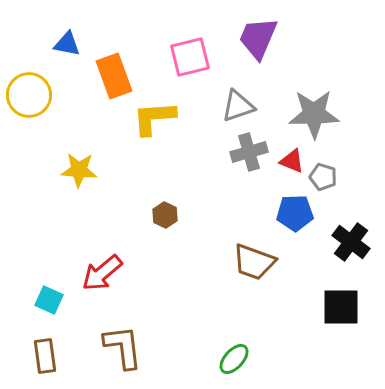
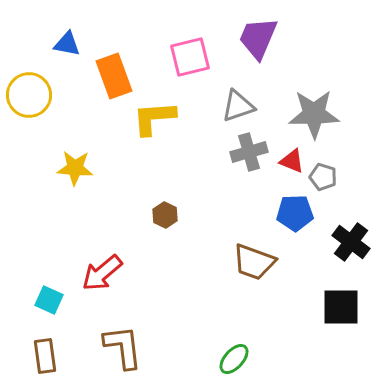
yellow star: moved 4 px left, 2 px up
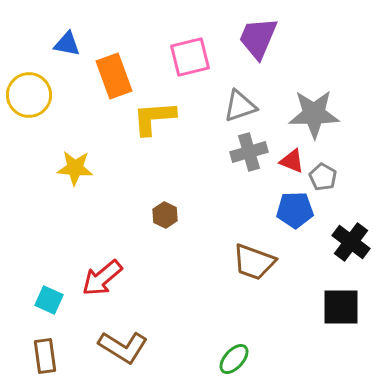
gray triangle: moved 2 px right
gray pentagon: rotated 12 degrees clockwise
blue pentagon: moved 3 px up
red arrow: moved 5 px down
brown L-shape: rotated 129 degrees clockwise
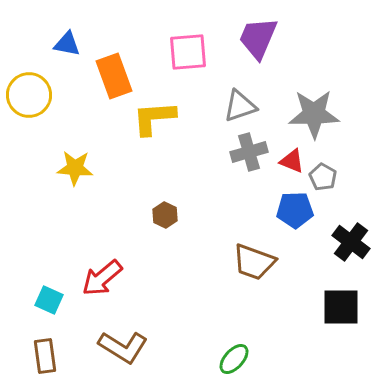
pink square: moved 2 px left, 5 px up; rotated 9 degrees clockwise
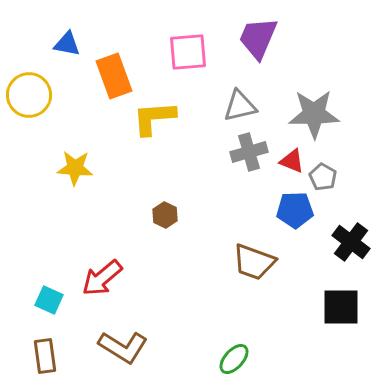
gray triangle: rotated 6 degrees clockwise
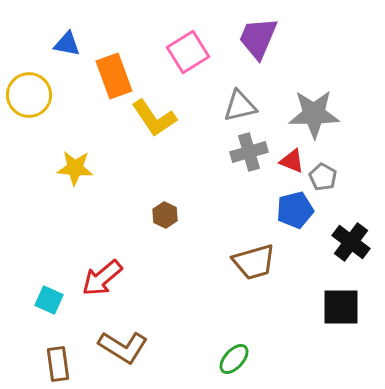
pink square: rotated 27 degrees counterclockwise
yellow L-shape: rotated 120 degrees counterclockwise
blue pentagon: rotated 12 degrees counterclockwise
brown trapezoid: rotated 36 degrees counterclockwise
brown rectangle: moved 13 px right, 8 px down
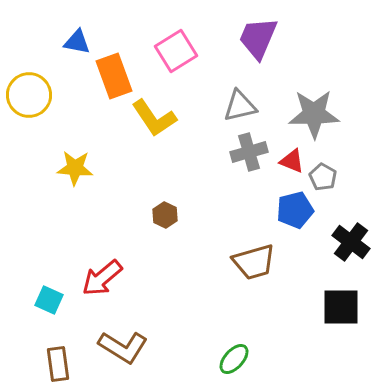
blue triangle: moved 10 px right, 2 px up
pink square: moved 12 px left, 1 px up
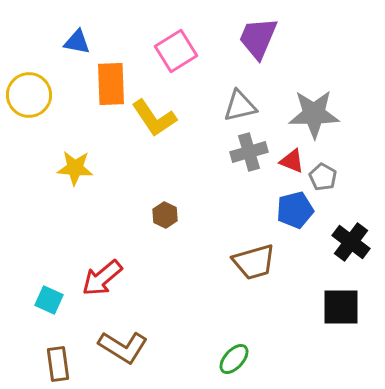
orange rectangle: moved 3 px left, 8 px down; rotated 18 degrees clockwise
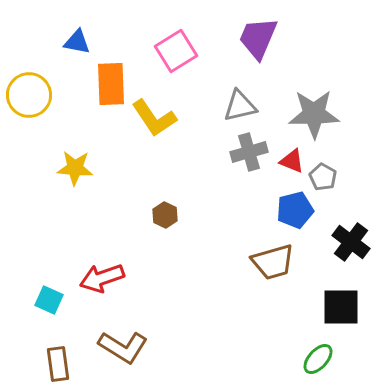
brown trapezoid: moved 19 px right
red arrow: rotated 21 degrees clockwise
green ellipse: moved 84 px right
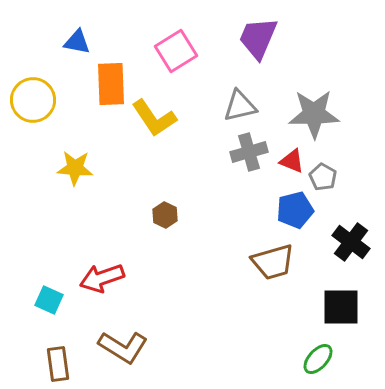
yellow circle: moved 4 px right, 5 px down
